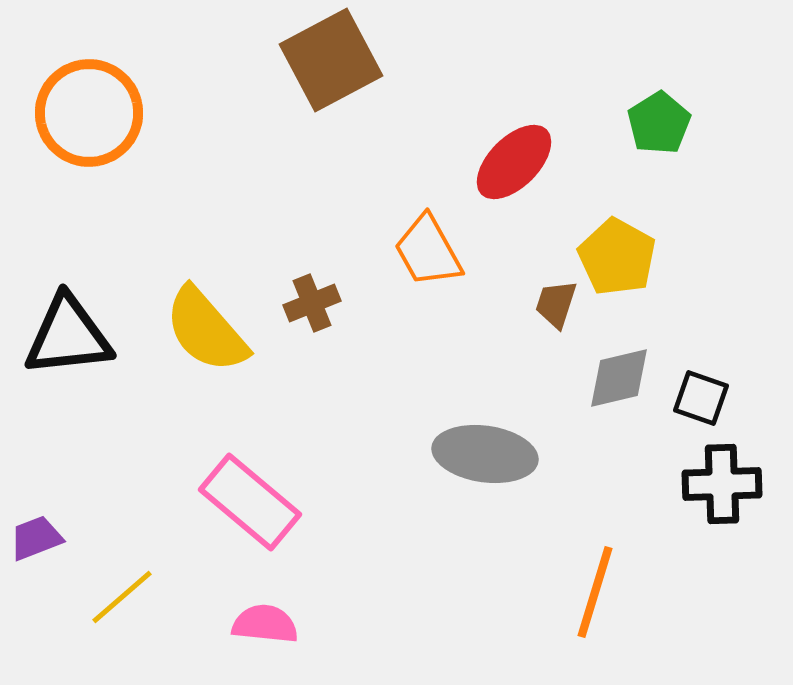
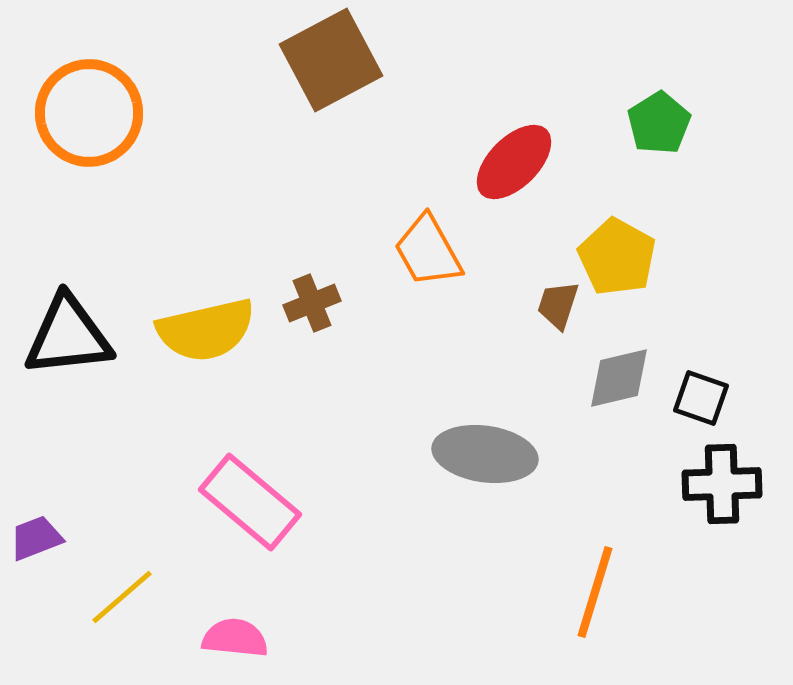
brown trapezoid: moved 2 px right, 1 px down
yellow semicircle: rotated 62 degrees counterclockwise
pink semicircle: moved 30 px left, 14 px down
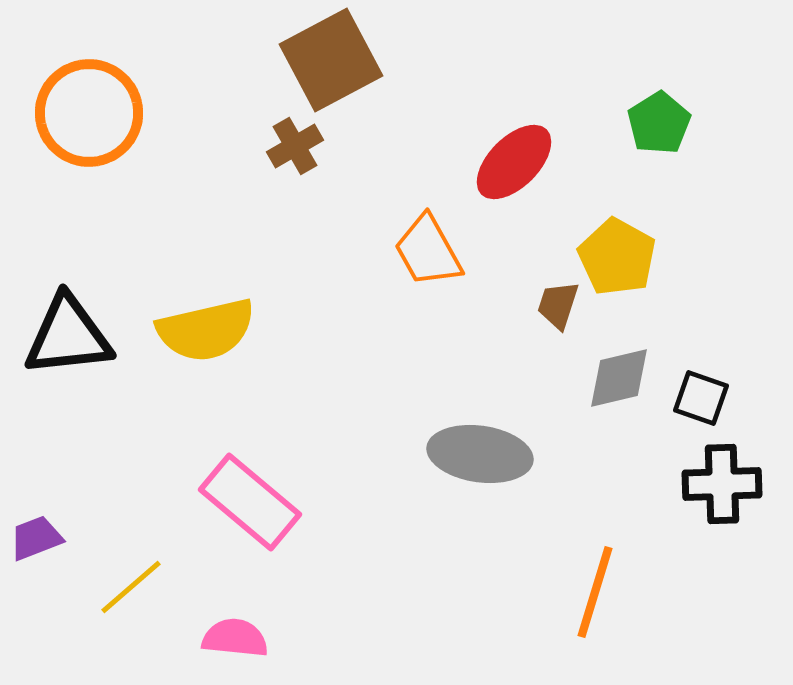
brown cross: moved 17 px left, 157 px up; rotated 8 degrees counterclockwise
gray ellipse: moved 5 px left
yellow line: moved 9 px right, 10 px up
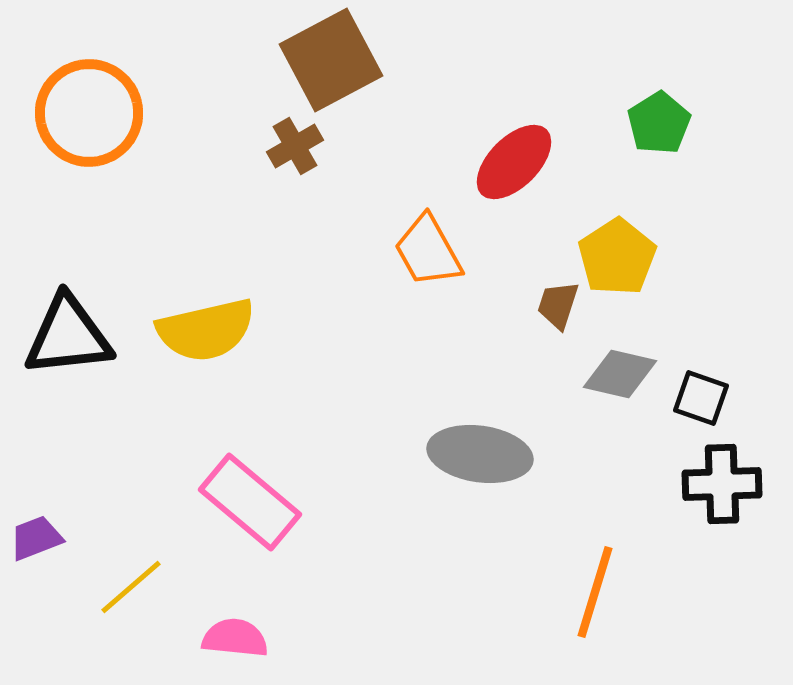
yellow pentagon: rotated 10 degrees clockwise
gray diamond: moved 1 px right, 4 px up; rotated 26 degrees clockwise
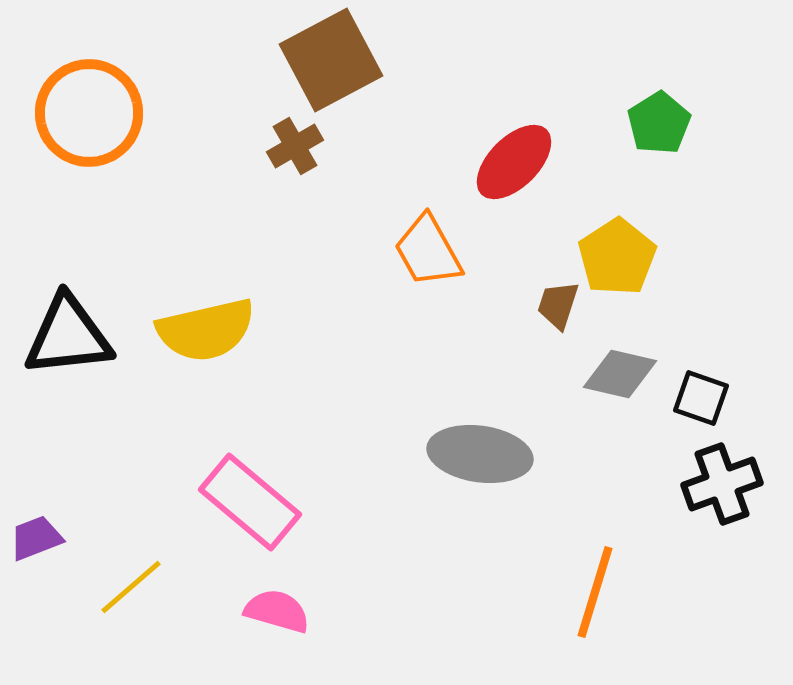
black cross: rotated 18 degrees counterclockwise
pink semicircle: moved 42 px right, 27 px up; rotated 10 degrees clockwise
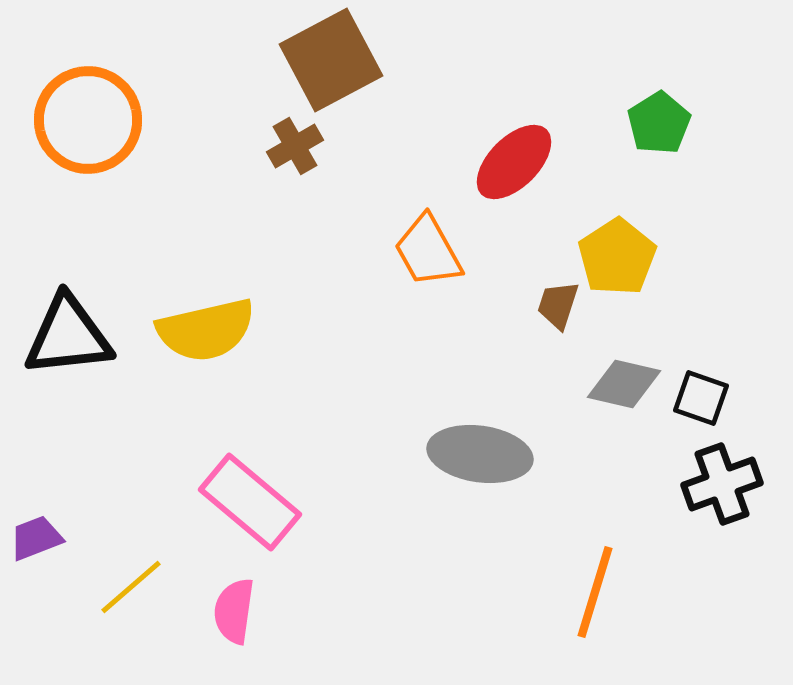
orange circle: moved 1 px left, 7 px down
gray diamond: moved 4 px right, 10 px down
pink semicircle: moved 43 px left; rotated 98 degrees counterclockwise
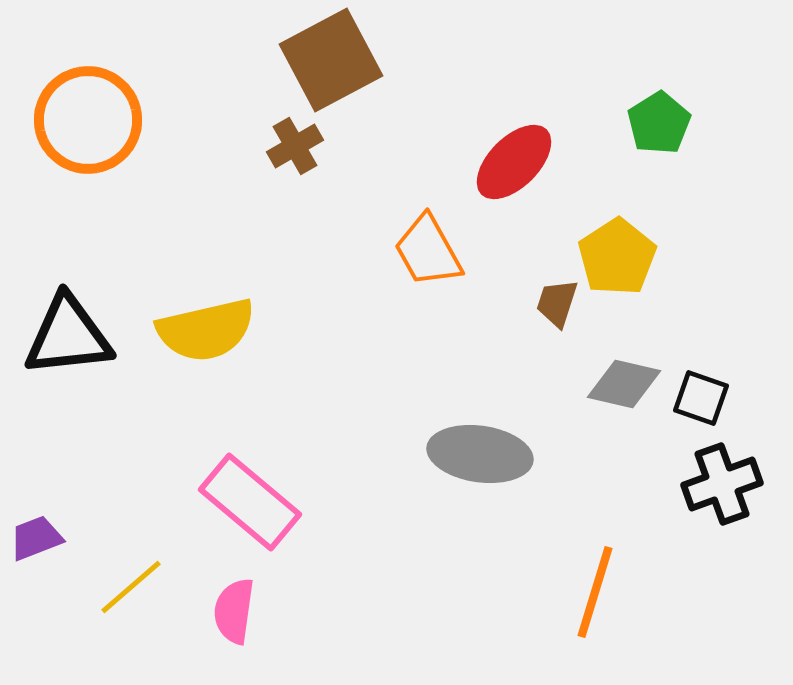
brown trapezoid: moved 1 px left, 2 px up
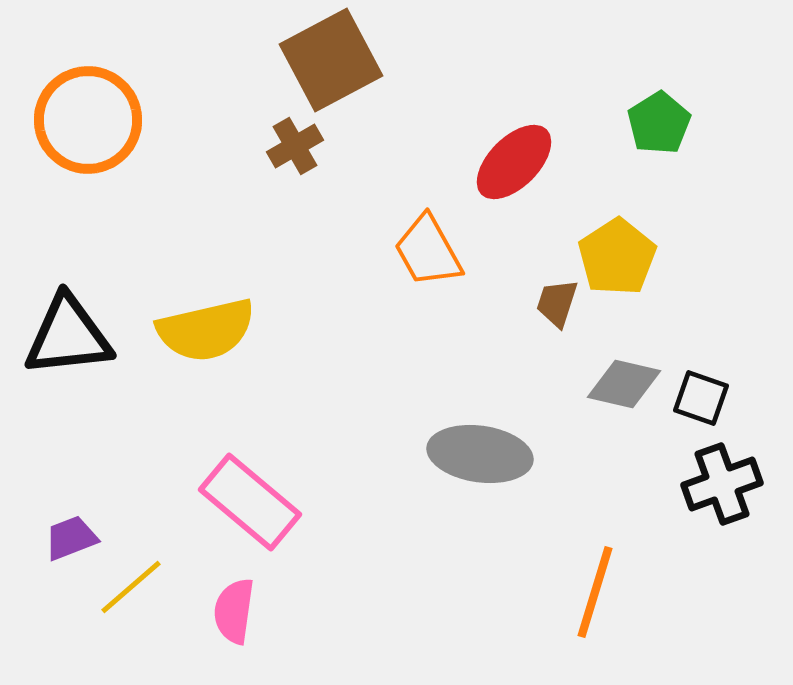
purple trapezoid: moved 35 px right
